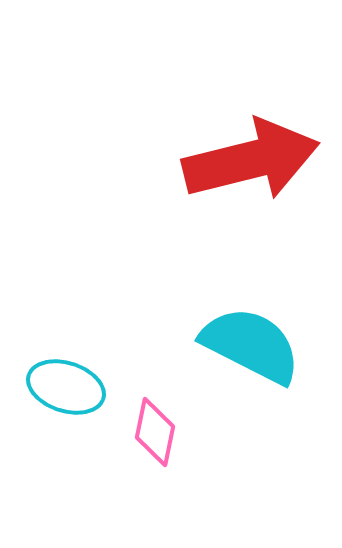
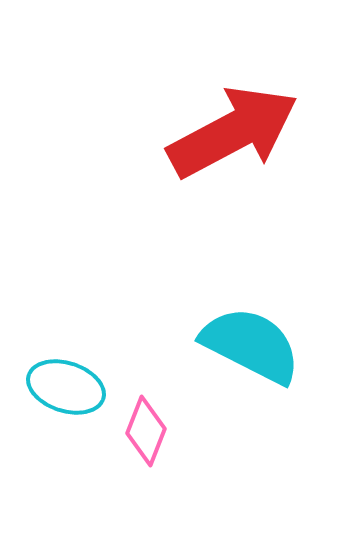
red arrow: moved 18 px left, 28 px up; rotated 14 degrees counterclockwise
pink diamond: moved 9 px left, 1 px up; rotated 10 degrees clockwise
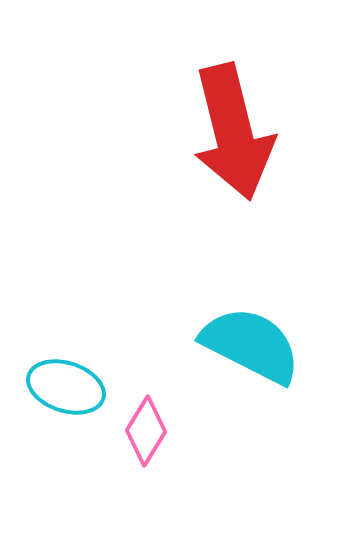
red arrow: rotated 104 degrees clockwise
pink diamond: rotated 10 degrees clockwise
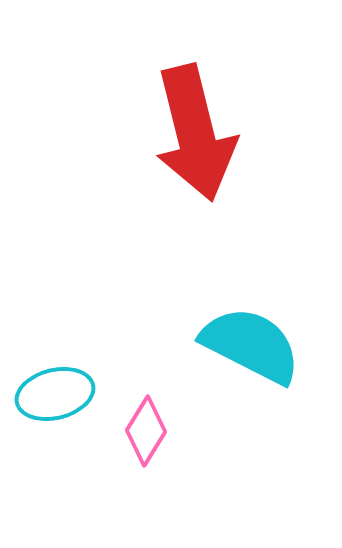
red arrow: moved 38 px left, 1 px down
cyan ellipse: moved 11 px left, 7 px down; rotated 32 degrees counterclockwise
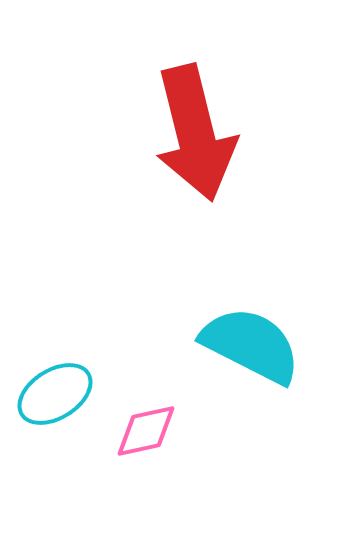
cyan ellipse: rotated 18 degrees counterclockwise
pink diamond: rotated 46 degrees clockwise
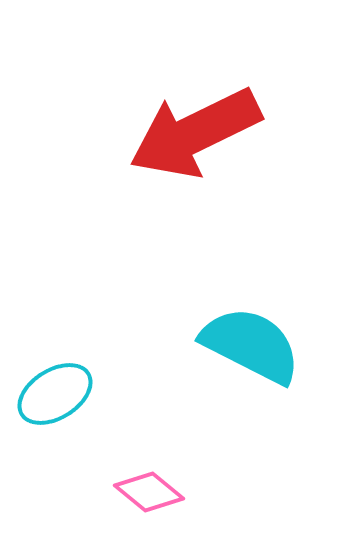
red arrow: rotated 78 degrees clockwise
pink diamond: moved 3 px right, 61 px down; rotated 52 degrees clockwise
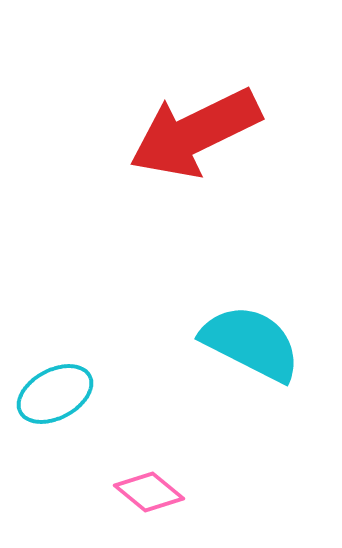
cyan semicircle: moved 2 px up
cyan ellipse: rotated 4 degrees clockwise
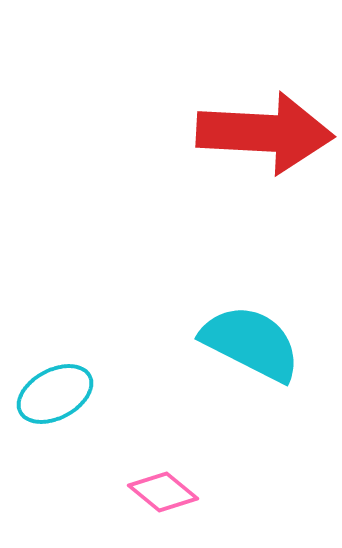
red arrow: moved 70 px right; rotated 151 degrees counterclockwise
pink diamond: moved 14 px right
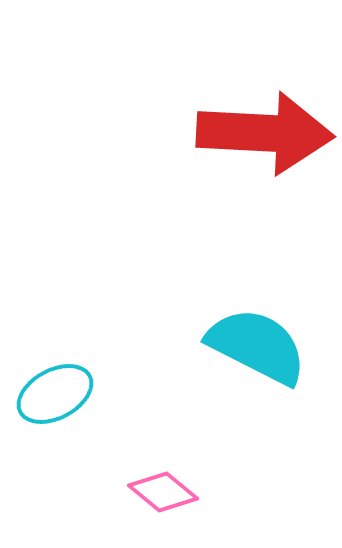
cyan semicircle: moved 6 px right, 3 px down
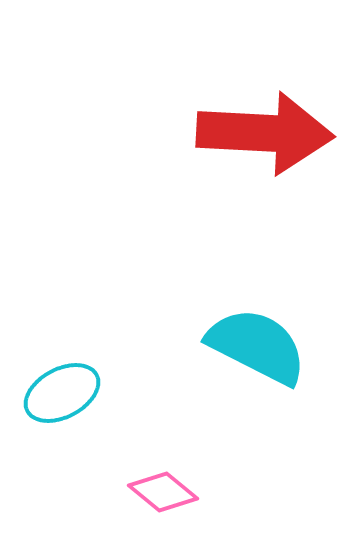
cyan ellipse: moved 7 px right, 1 px up
